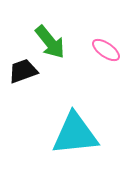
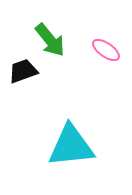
green arrow: moved 2 px up
cyan triangle: moved 4 px left, 12 px down
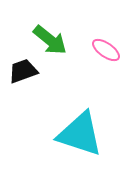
green arrow: rotated 12 degrees counterclockwise
cyan triangle: moved 9 px right, 12 px up; rotated 24 degrees clockwise
